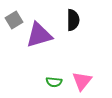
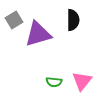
purple triangle: moved 1 px left, 1 px up
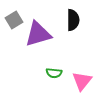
green semicircle: moved 9 px up
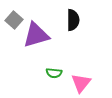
gray square: rotated 18 degrees counterclockwise
purple triangle: moved 2 px left, 1 px down
pink triangle: moved 1 px left, 2 px down
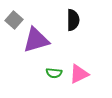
purple triangle: moved 5 px down
pink triangle: moved 2 px left, 9 px up; rotated 25 degrees clockwise
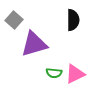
purple triangle: moved 2 px left, 4 px down
pink triangle: moved 4 px left
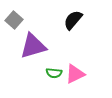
black semicircle: rotated 140 degrees counterclockwise
purple triangle: moved 1 px left, 2 px down
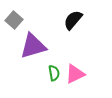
green semicircle: rotated 105 degrees counterclockwise
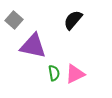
purple triangle: rotated 28 degrees clockwise
